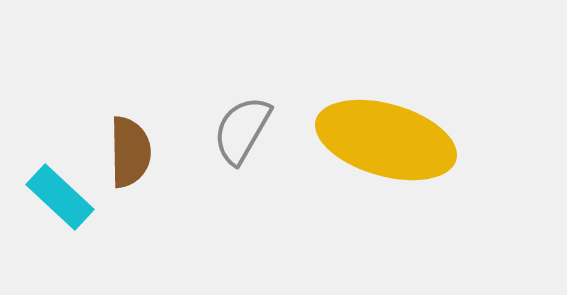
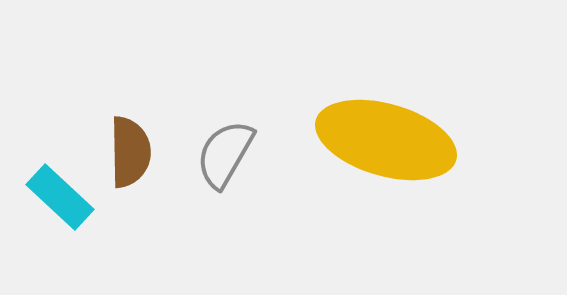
gray semicircle: moved 17 px left, 24 px down
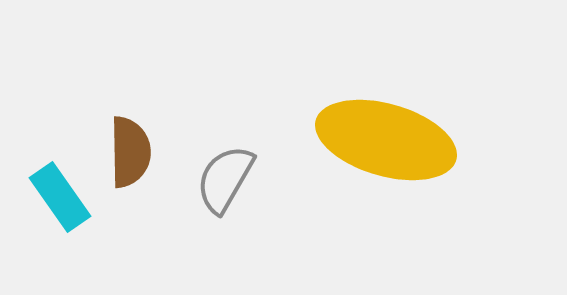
gray semicircle: moved 25 px down
cyan rectangle: rotated 12 degrees clockwise
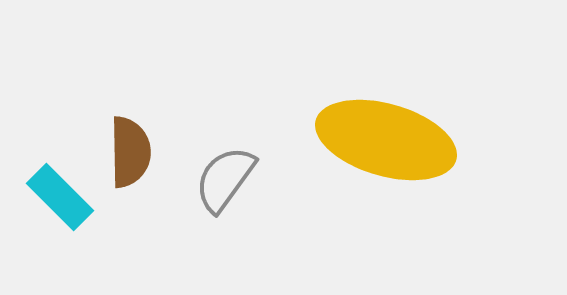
gray semicircle: rotated 6 degrees clockwise
cyan rectangle: rotated 10 degrees counterclockwise
